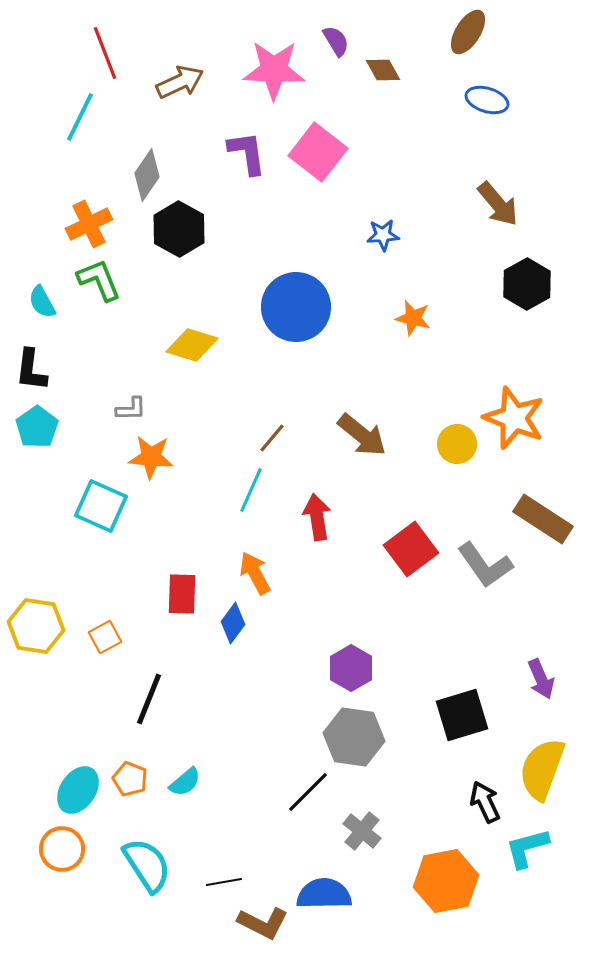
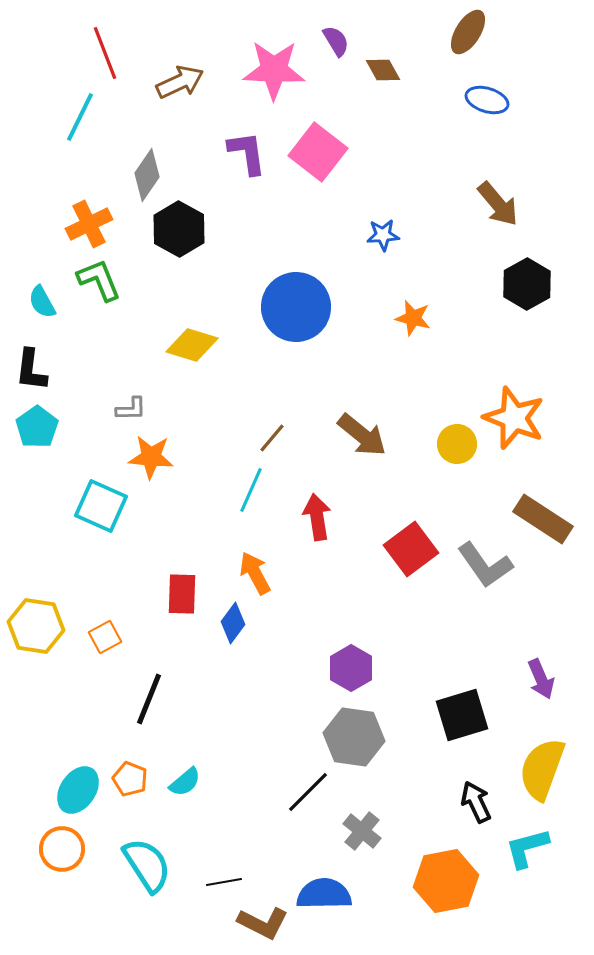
black arrow at (485, 802): moved 9 px left
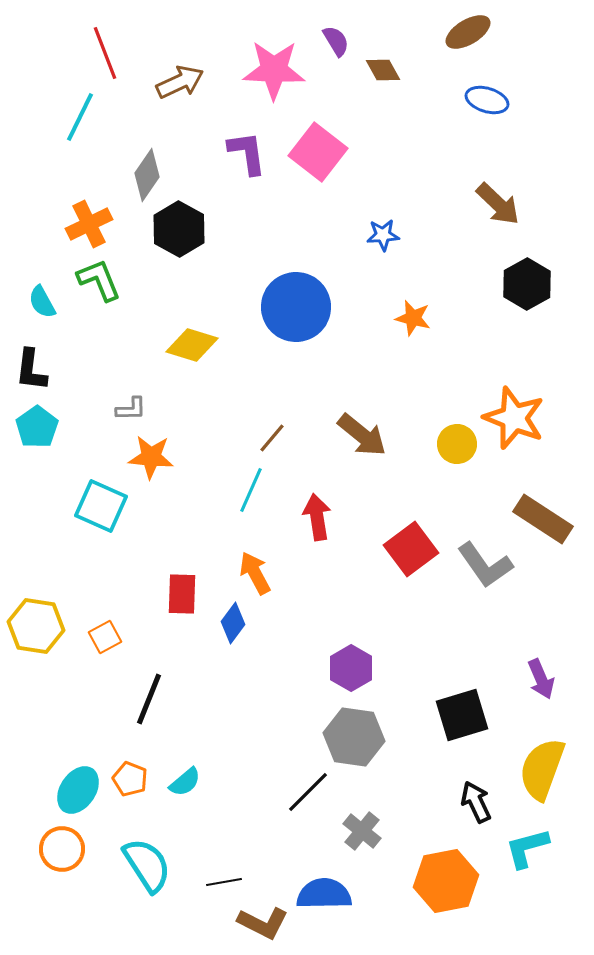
brown ellipse at (468, 32): rotated 27 degrees clockwise
brown arrow at (498, 204): rotated 6 degrees counterclockwise
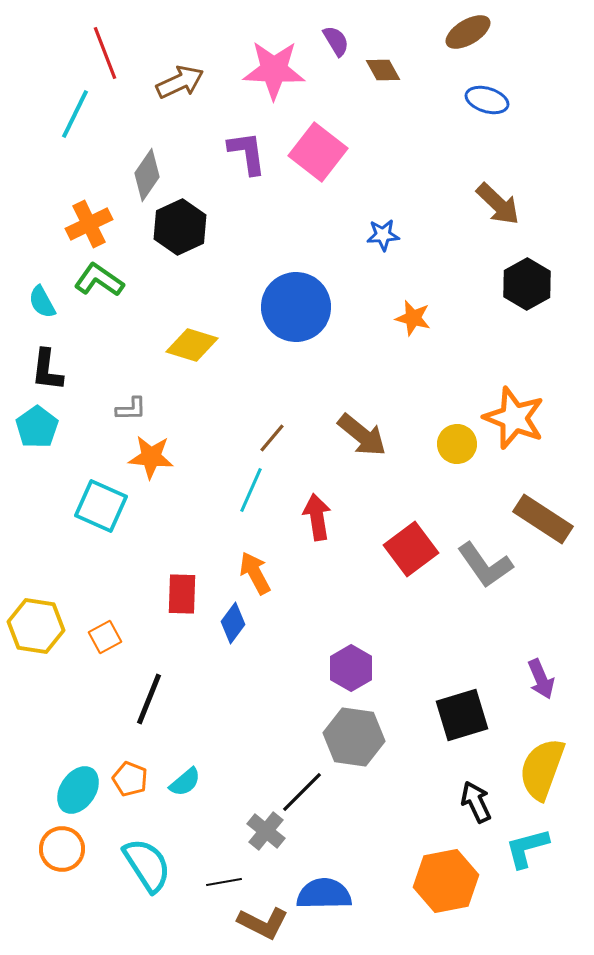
cyan line at (80, 117): moved 5 px left, 3 px up
black hexagon at (179, 229): moved 1 px right, 2 px up; rotated 6 degrees clockwise
green L-shape at (99, 280): rotated 33 degrees counterclockwise
black L-shape at (31, 370): moved 16 px right
black line at (308, 792): moved 6 px left
gray cross at (362, 831): moved 96 px left
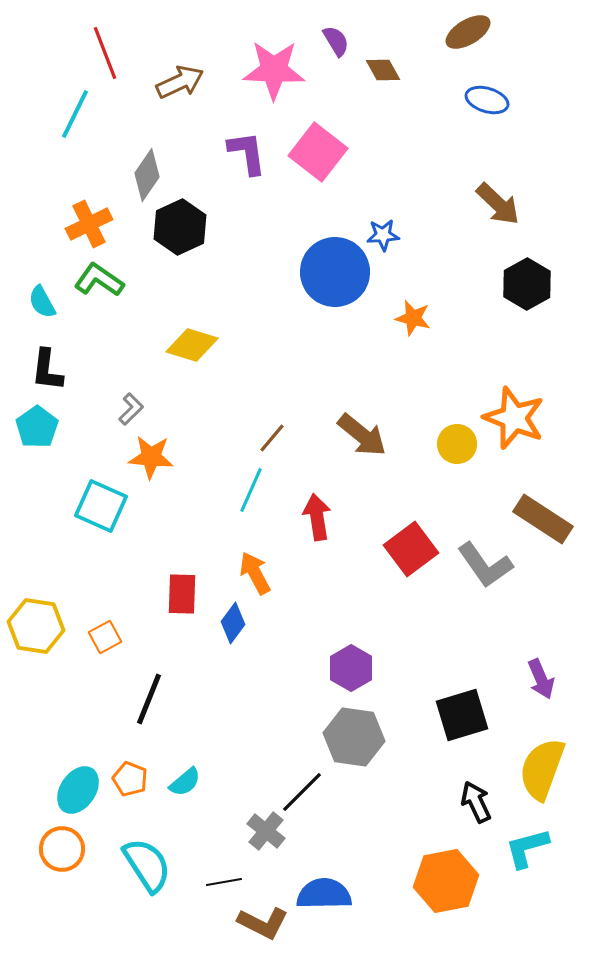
blue circle at (296, 307): moved 39 px right, 35 px up
gray L-shape at (131, 409): rotated 44 degrees counterclockwise
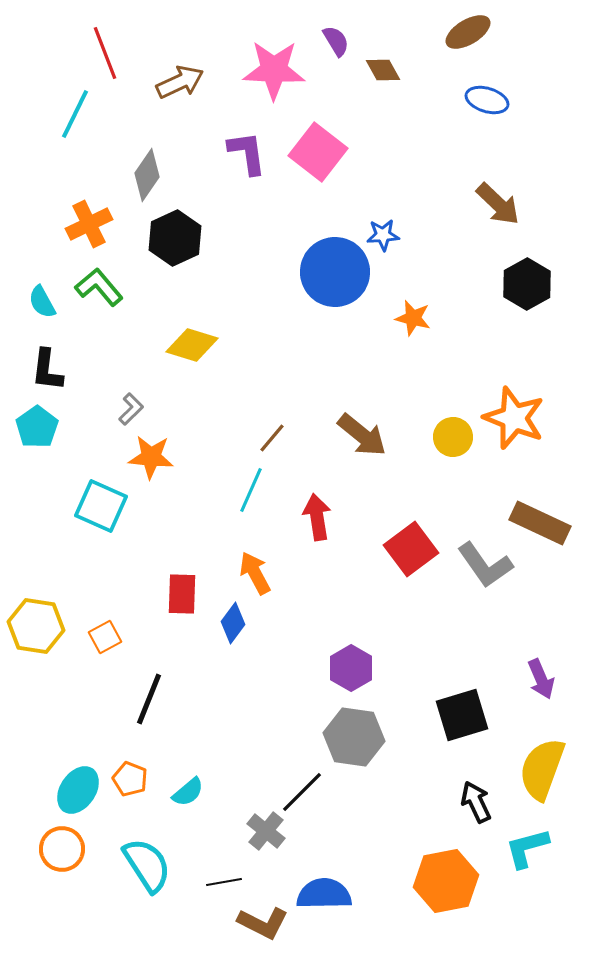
black hexagon at (180, 227): moved 5 px left, 11 px down
green L-shape at (99, 280): moved 7 px down; rotated 15 degrees clockwise
yellow circle at (457, 444): moved 4 px left, 7 px up
brown rectangle at (543, 519): moved 3 px left, 4 px down; rotated 8 degrees counterclockwise
cyan semicircle at (185, 782): moved 3 px right, 10 px down
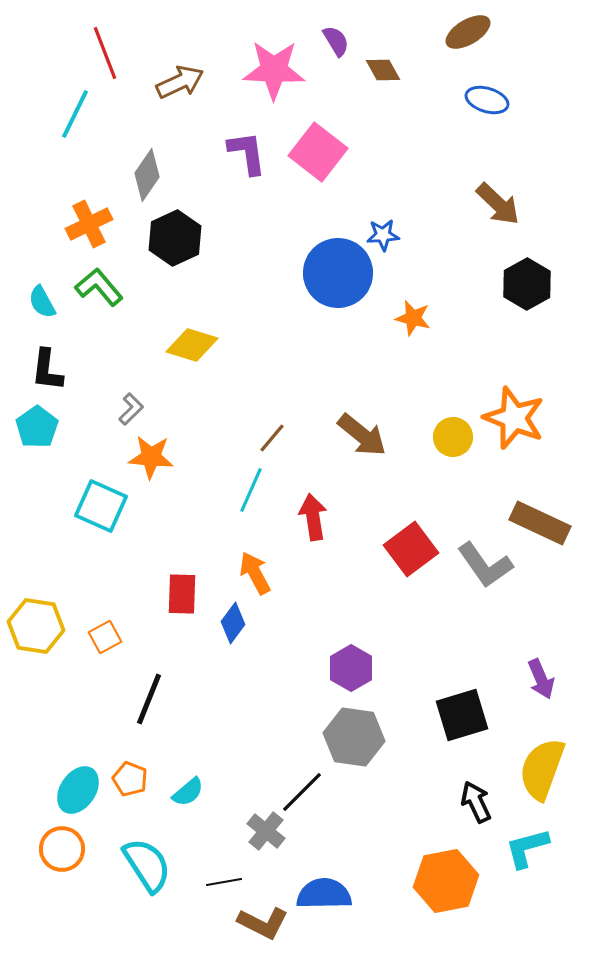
blue circle at (335, 272): moved 3 px right, 1 px down
red arrow at (317, 517): moved 4 px left
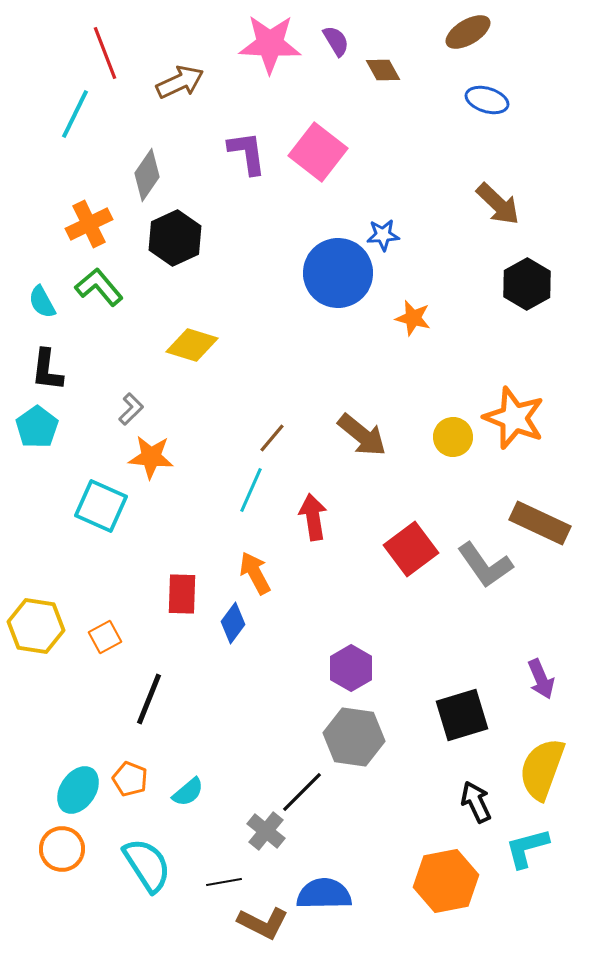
pink star at (274, 70): moved 4 px left, 26 px up
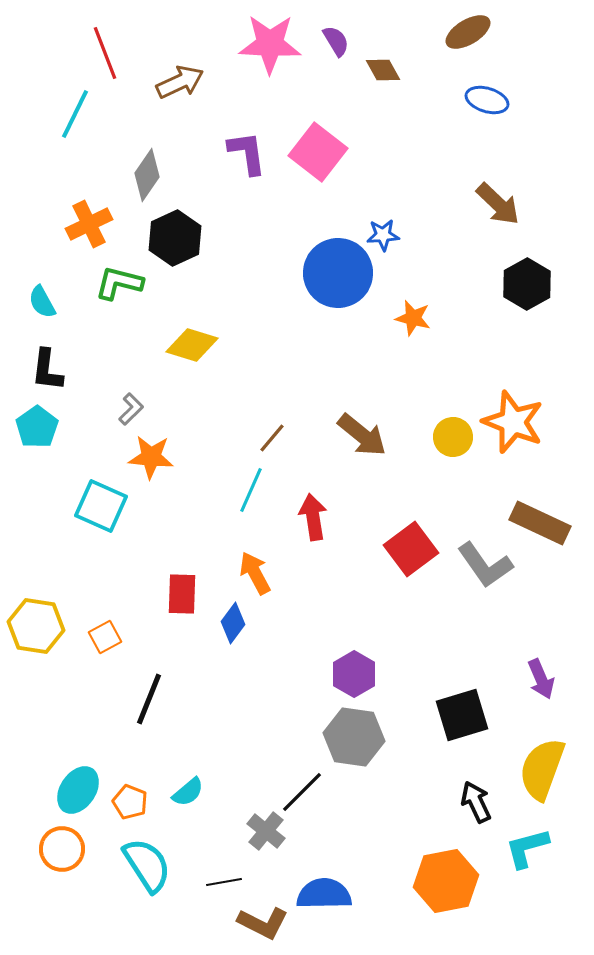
green L-shape at (99, 287): moved 20 px right, 4 px up; rotated 36 degrees counterclockwise
orange star at (514, 418): moved 1 px left, 4 px down
purple hexagon at (351, 668): moved 3 px right, 6 px down
orange pentagon at (130, 779): moved 23 px down
